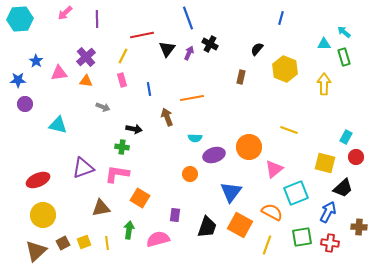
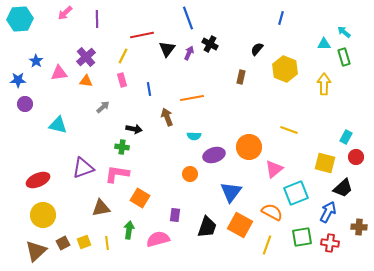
gray arrow at (103, 107): rotated 64 degrees counterclockwise
cyan semicircle at (195, 138): moved 1 px left, 2 px up
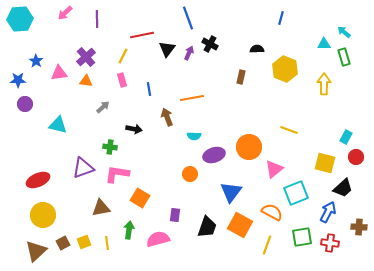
black semicircle at (257, 49): rotated 48 degrees clockwise
green cross at (122, 147): moved 12 px left
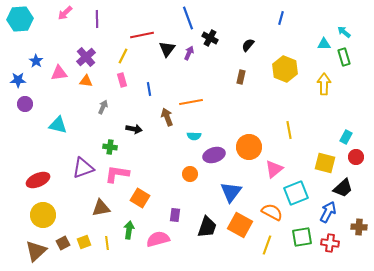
black cross at (210, 44): moved 6 px up
black semicircle at (257, 49): moved 9 px left, 4 px up; rotated 48 degrees counterclockwise
orange line at (192, 98): moved 1 px left, 4 px down
gray arrow at (103, 107): rotated 24 degrees counterclockwise
yellow line at (289, 130): rotated 60 degrees clockwise
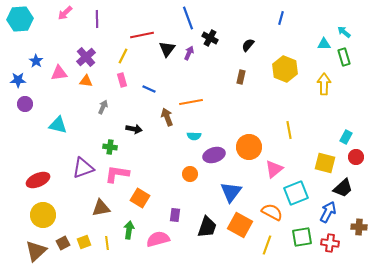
blue line at (149, 89): rotated 56 degrees counterclockwise
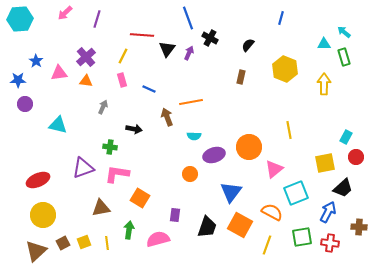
purple line at (97, 19): rotated 18 degrees clockwise
red line at (142, 35): rotated 15 degrees clockwise
yellow square at (325, 163): rotated 25 degrees counterclockwise
